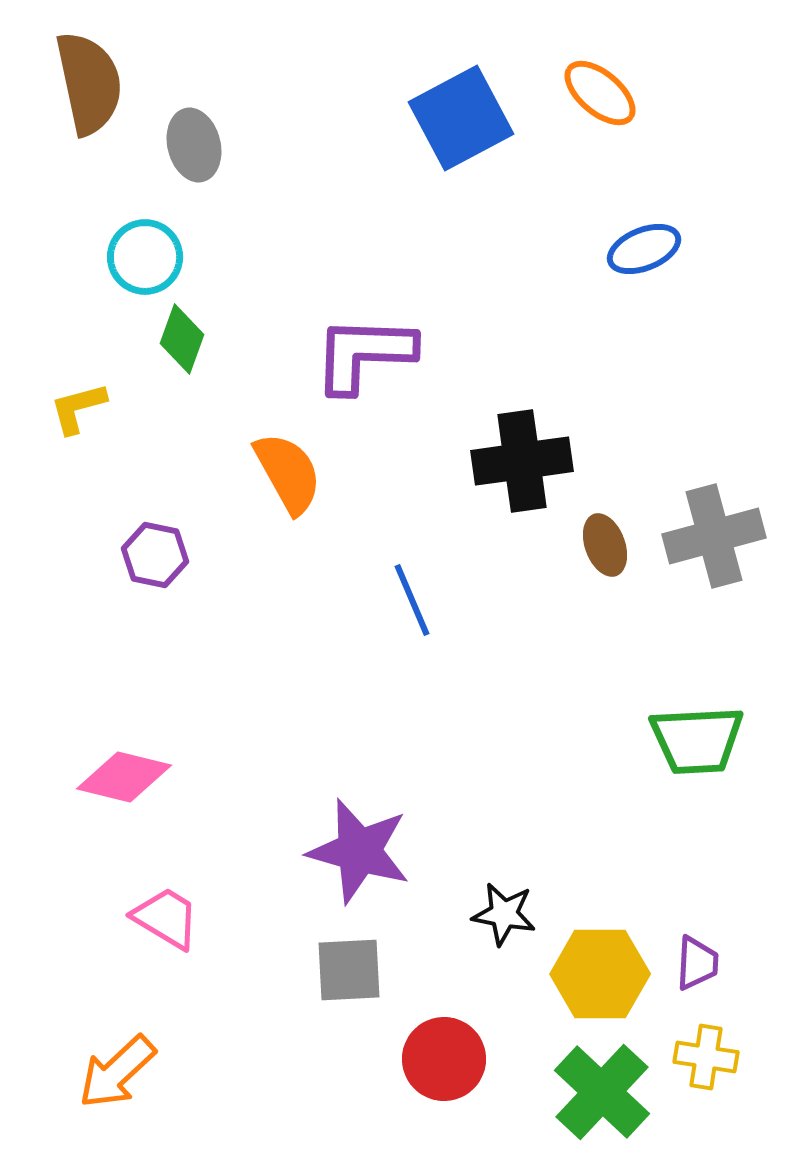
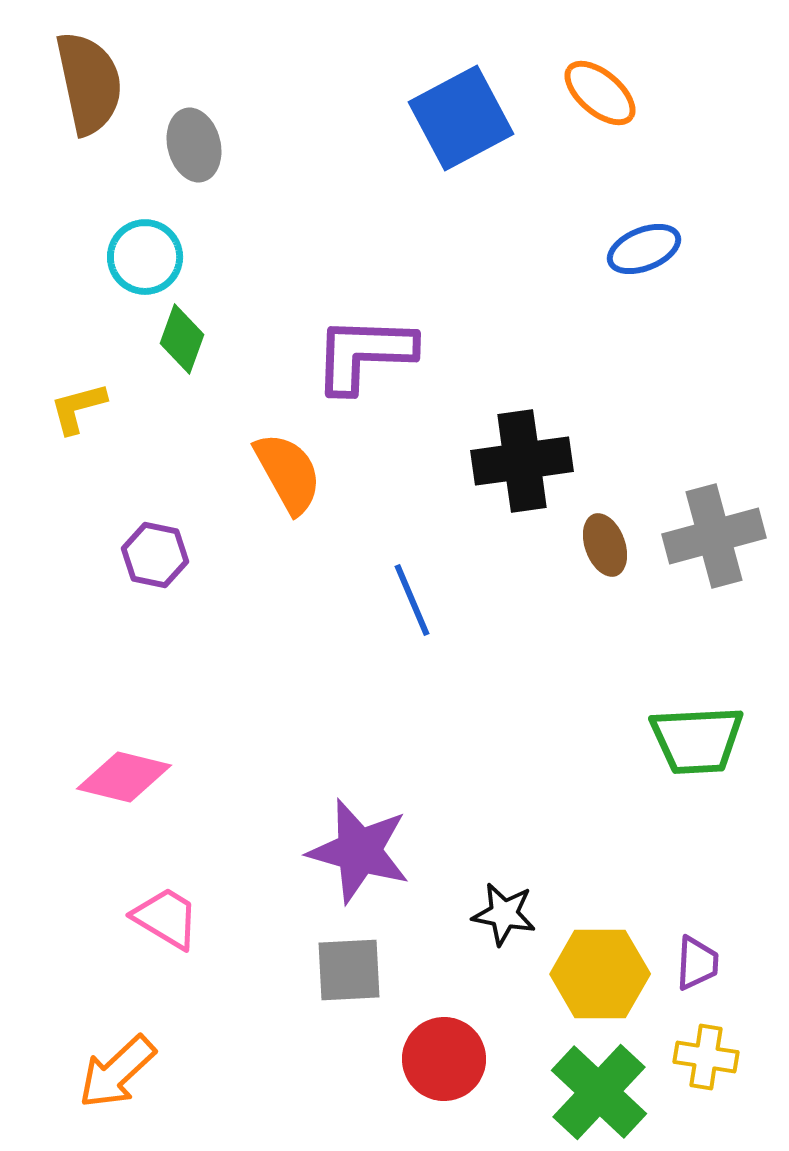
green cross: moved 3 px left
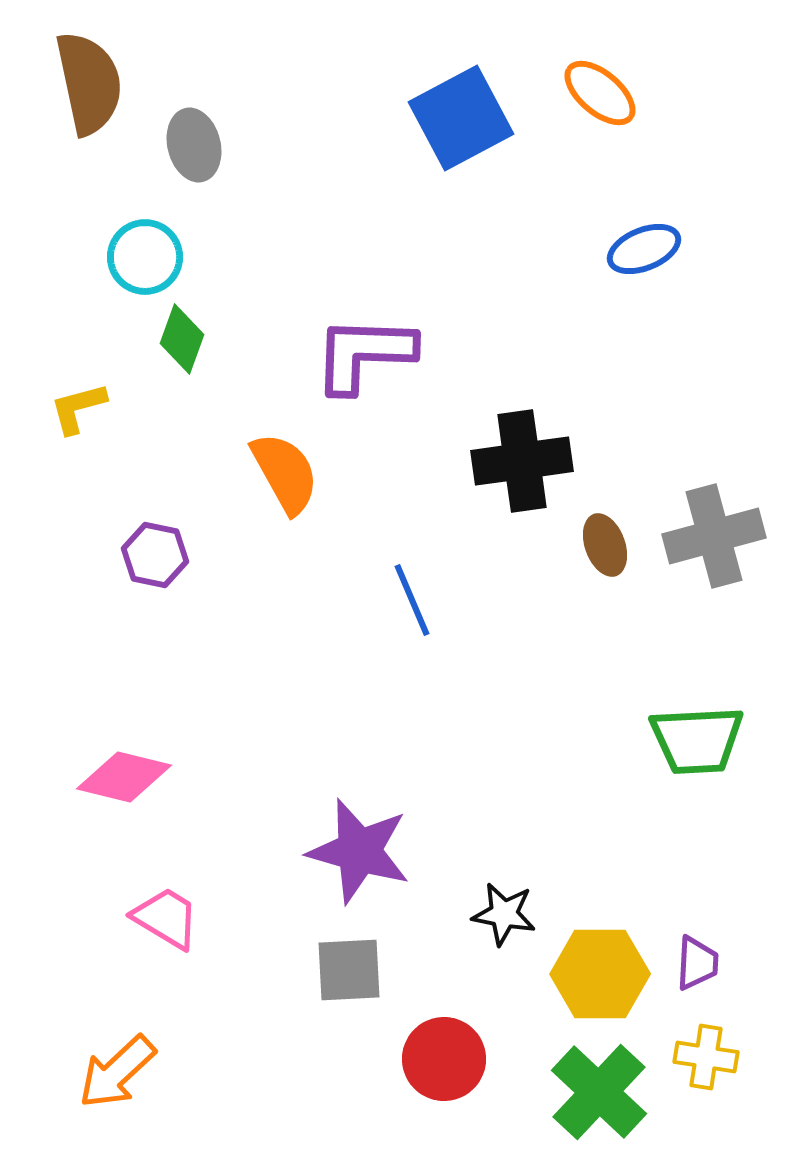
orange semicircle: moved 3 px left
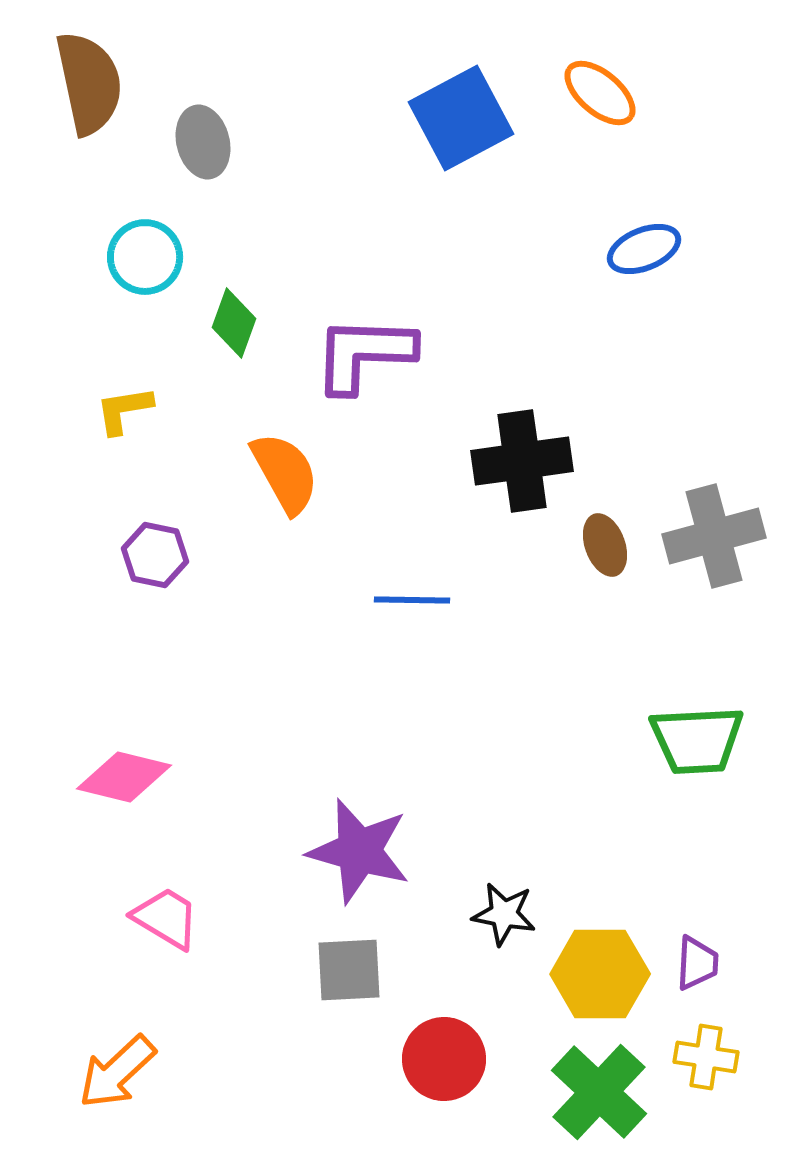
gray ellipse: moved 9 px right, 3 px up
green diamond: moved 52 px right, 16 px up
yellow L-shape: moved 46 px right, 2 px down; rotated 6 degrees clockwise
blue line: rotated 66 degrees counterclockwise
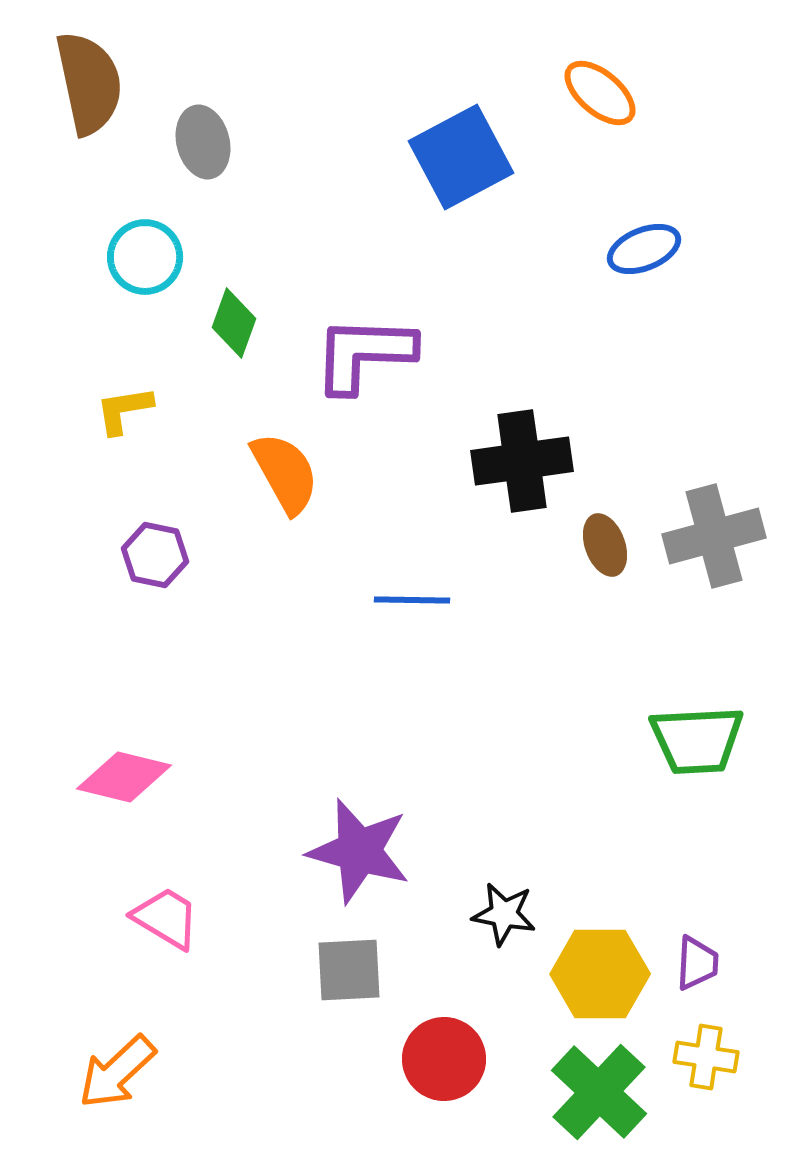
blue square: moved 39 px down
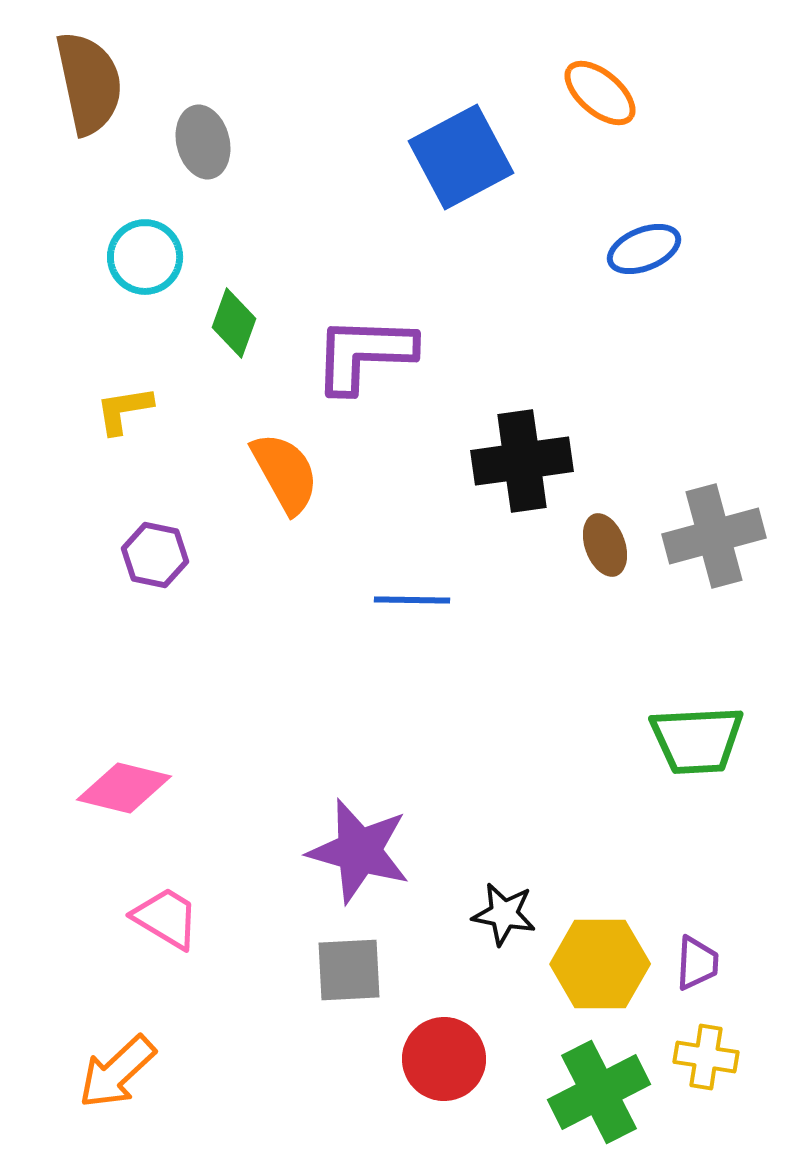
pink diamond: moved 11 px down
yellow hexagon: moved 10 px up
green cross: rotated 20 degrees clockwise
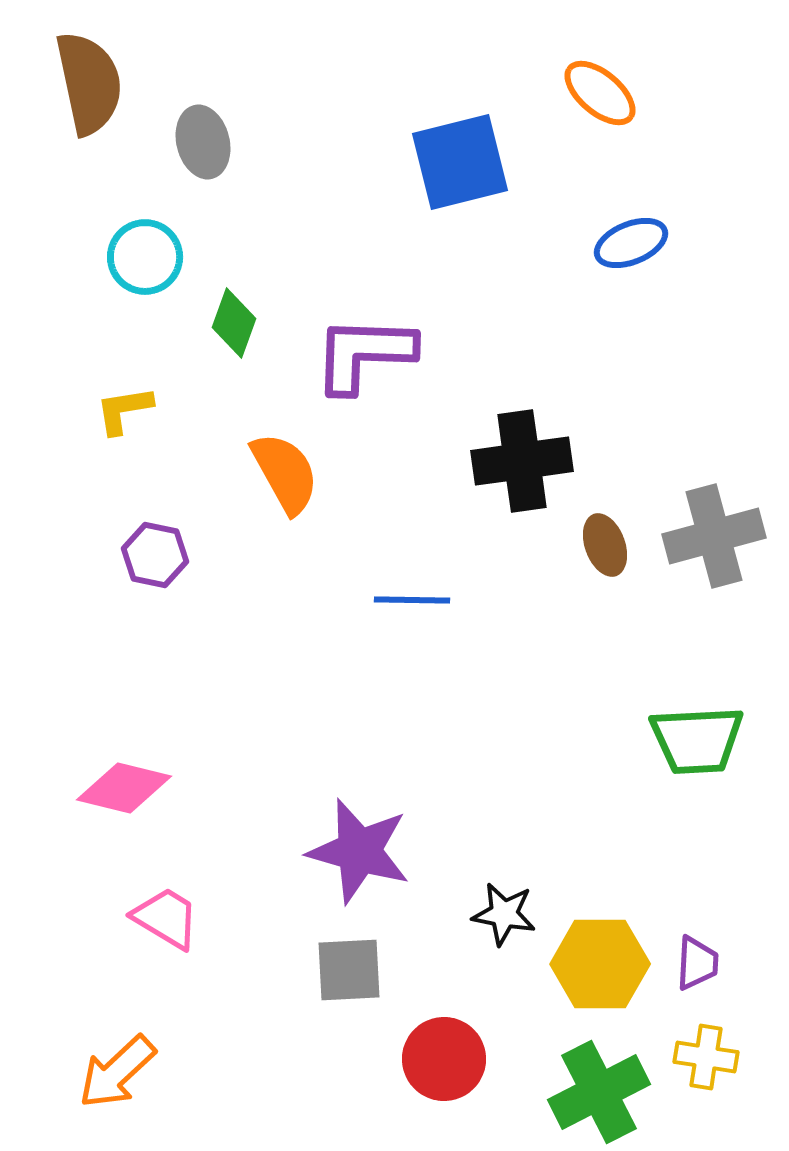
blue square: moved 1 px left, 5 px down; rotated 14 degrees clockwise
blue ellipse: moved 13 px left, 6 px up
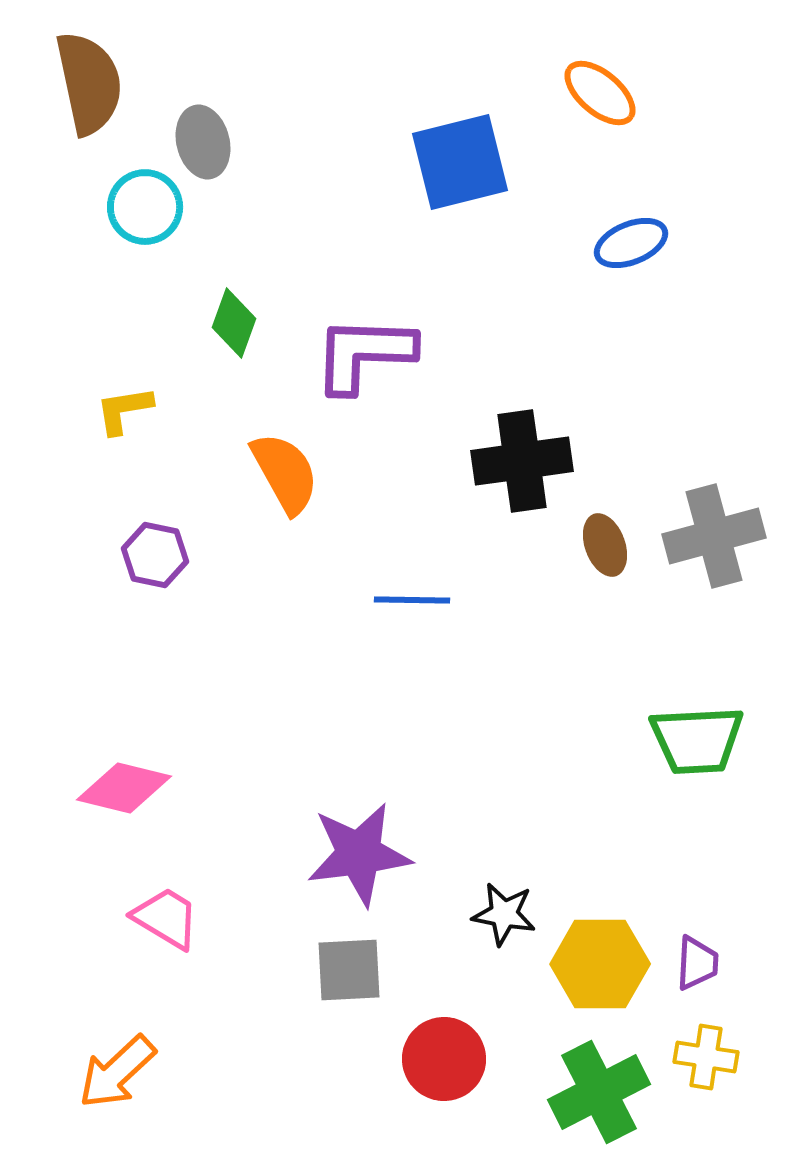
cyan circle: moved 50 px up
purple star: moved 3 px down; rotated 23 degrees counterclockwise
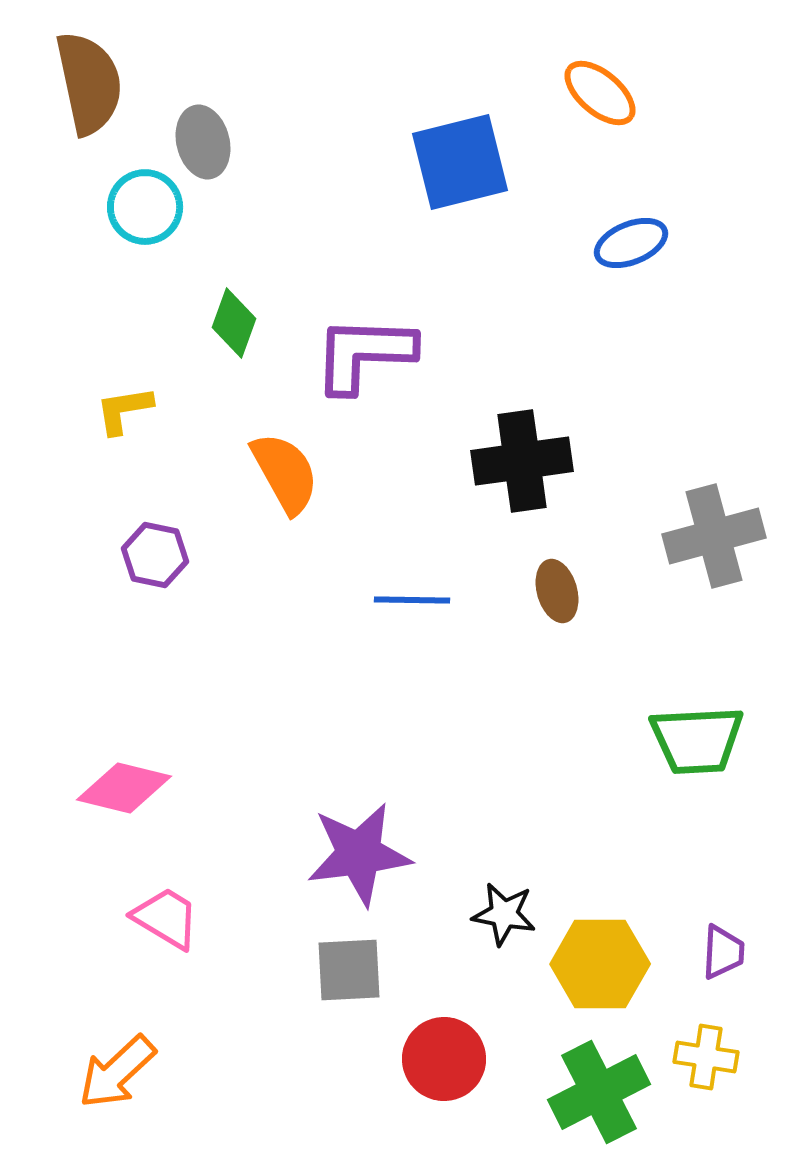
brown ellipse: moved 48 px left, 46 px down; rotated 4 degrees clockwise
purple trapezoid: moved 26 px right, 11 px up
